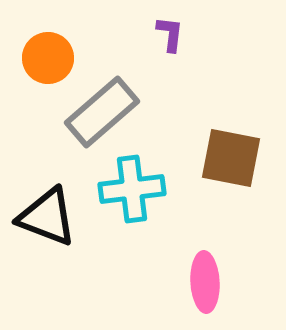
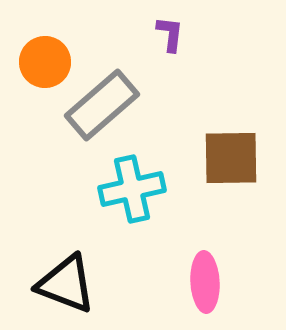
orange circle: moved 3 px left, 4 px down
gray rectangle: moved 7 px up
brown square: rotated 12 degrees counterclockwise
cyan cross: rotated 6 degrees counterclockwise
black triangle: moved 19 px right, 67 px down
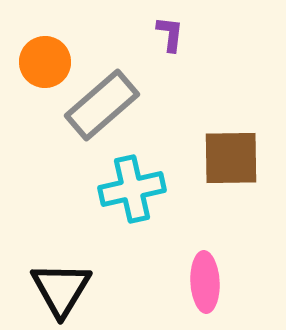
black triangle: moved 5 px left, 5 px down; rotated 40 degrees clockwise
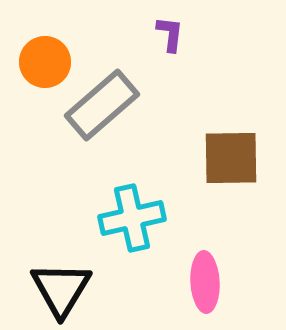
cyan cross: moved 29 px down
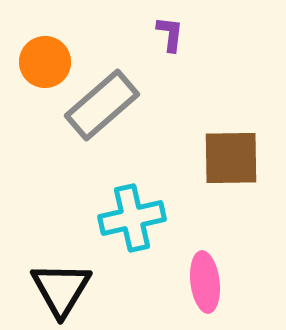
pink ellipse: rotated 4 degrees counterclockwise
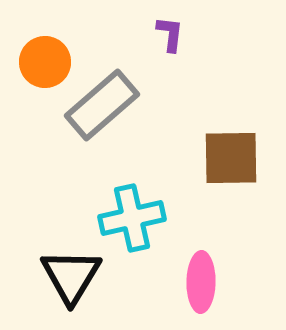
pink ellipse: moved 4 px left; rotated 8 degrees clockwise
black triangle: moved 10 px right, 13 px up
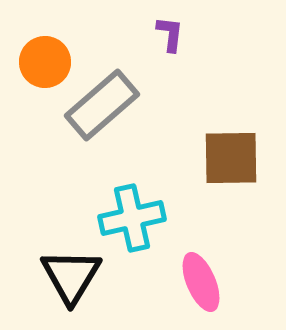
pink ellipse: rotated 24 degrees counterclockwise
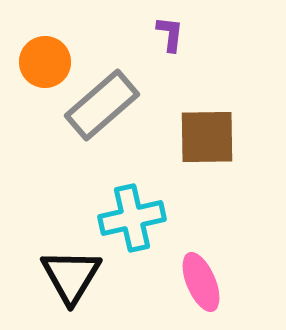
brown square: moved 24 px left, 21 px up
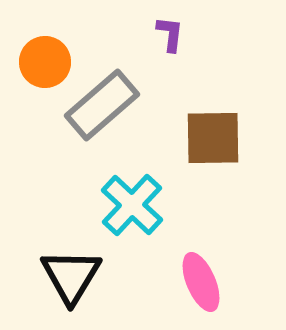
brown square: moved 6 px right, 1 px down
cyan cross: moved 13 px up; rotated 34 degrees counterclockwise
